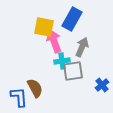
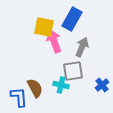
cyan cross: moved 1 px left, 24 px down; rotated 21 degrees clockwise
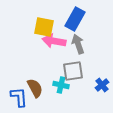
blue rectangle: moved 3 px right
pink arrow: rotated 60 degrees counterclockwise
gray arrow: moved 4 px left, 3 px up; rotated 42 degrees counterclockwise
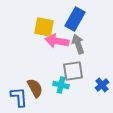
pink arrow: moved 3 px right
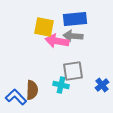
blue rectangle: rotated 55 degrees clockwise
gray arrow: moved 5 px left, 8 px up; rotated 66 degrees counterclockwise
brown semicircle: moved 3 px left, 2 px down; rotated 30 degrees clockwise
blue L-shape: moved 3 px left; rotated 40 degrees counterclockwise
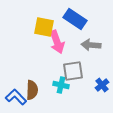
blue rectangle: rotated 40 degrees clockwise
gray arrow: moved 18 px right, 9 px down
pink arrow: moved 1 px down; rotated 120 degrees counterclockwise
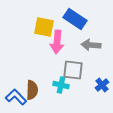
pink arrow: rotated 25 degrees clockwise
gray square: moved 1 px up; rotated 15 degrees clockwise
